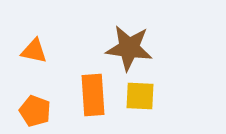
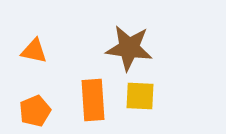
orange rectangle: moved 5 px down
orange pentagon: rotated 28 degrees clockwise
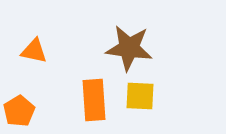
orange rectangle: moved 1 px right
orange pentagon: moved 16 px left; rotated 8 degrees counterclockwise
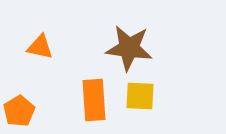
orange triangle: moved 6 px right, 4 px up
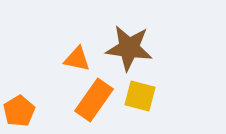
orange triangle: moved 37 px right, 12 px down
yellow square: rotated 12 degrees clockwise
orange rectangle: rotated 39 degrees clockwise
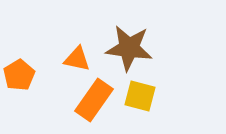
orange pentagon: moved 36 px up
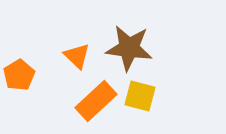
orange triangle: moved 3 px up; rotated 32 degrees clockwise
orange rectangle: moved 2 px right, 1 px down; rotated 12 degrees clockwise
